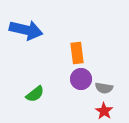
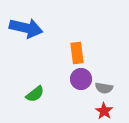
blue arrow: moved 2 px up
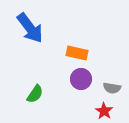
blue arrow: moved 4 px right; rotated 40 degrees clockwise
orange rectangle: rotated 70 degrees counterclockwise
gray semicircle: moved 8 px right
green semicircle: rotated 18 degrees counterclockwise
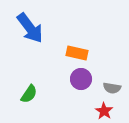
green semicircle: moved 6 px left
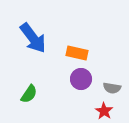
blue arrow: moved 3 px right, 10 px down
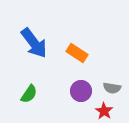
blue arrow: moved 1 px right, 5 px down
orange rectangle: rotated 20 degrees clockwise
purple circle: moved 12 px down
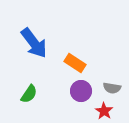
orange rectangle: moved 2 px left, 10 px down
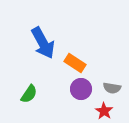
blue arrow: moved 9 px right; rotated 8 degrees clockwise
purple circle: moved 2 px up
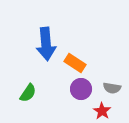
blue arrow: moved 3 px right, 1 px down; rotated 24 degrees clockwise
green semicircle: moved 1 px left, 1 px up
red star: moved 2 px left
